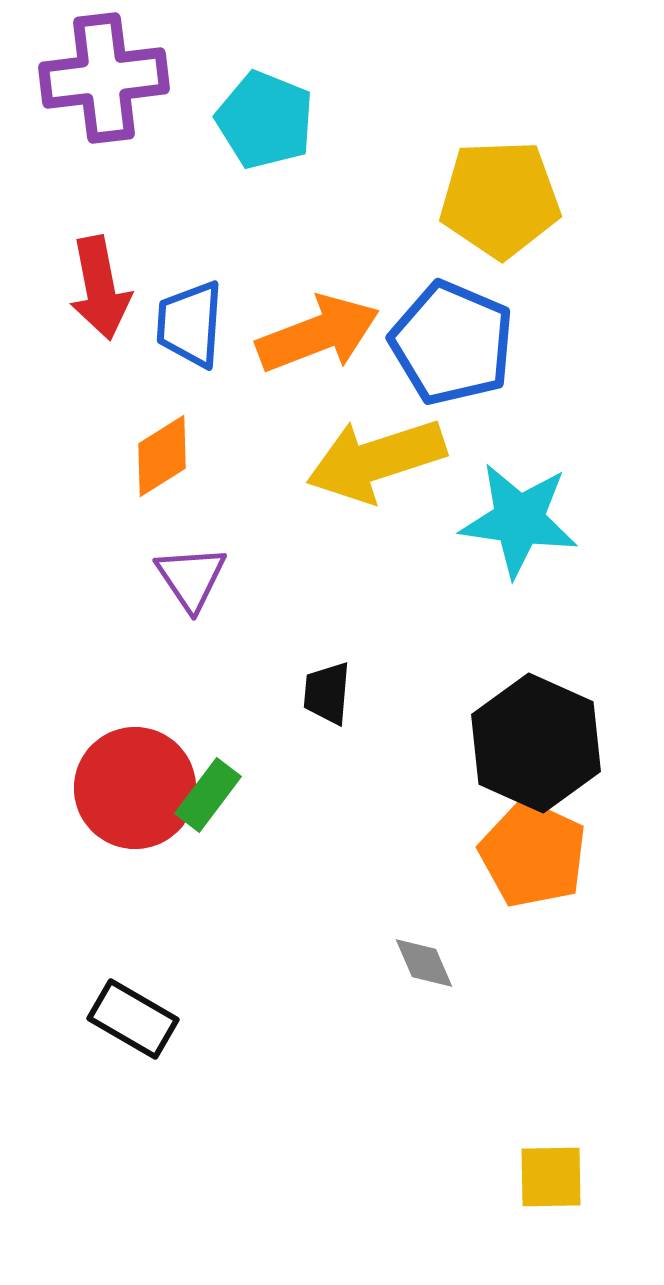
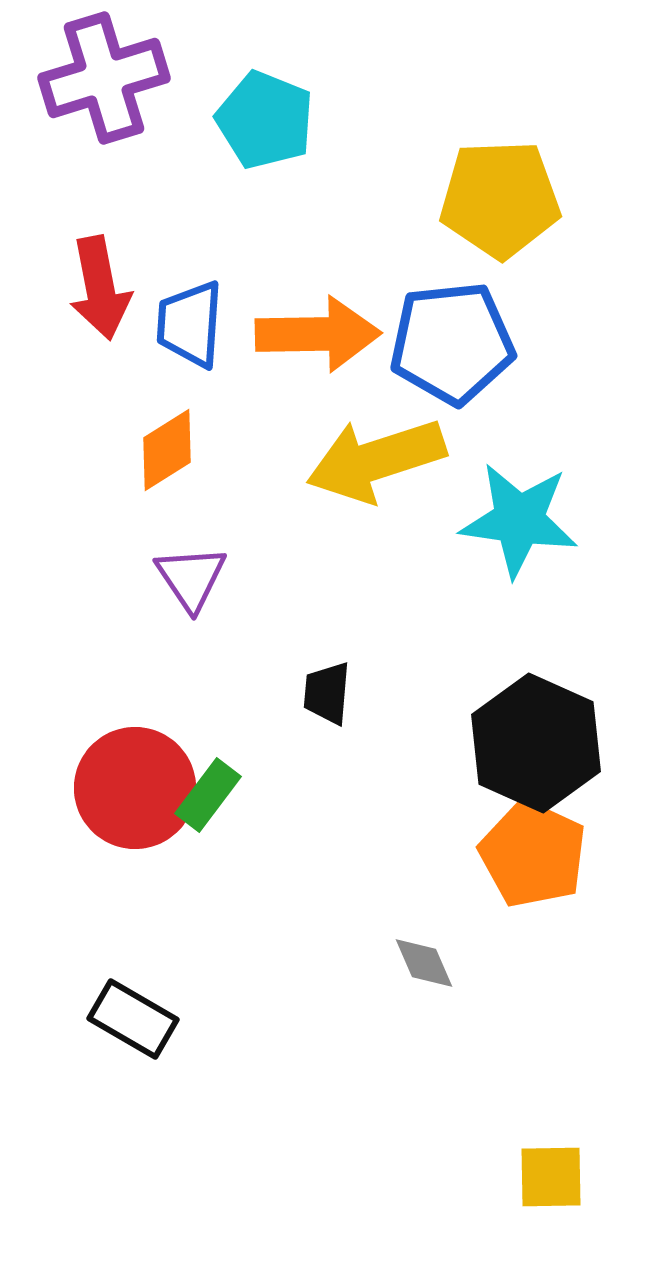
purple cross: rotated 10 degrees counterclockwise
orange arrow: rotated 20 degrees clockwise
blue pentagon: rotated 29 degrees counterclockwise
orange diamond: moved 5 px right, 6 px up
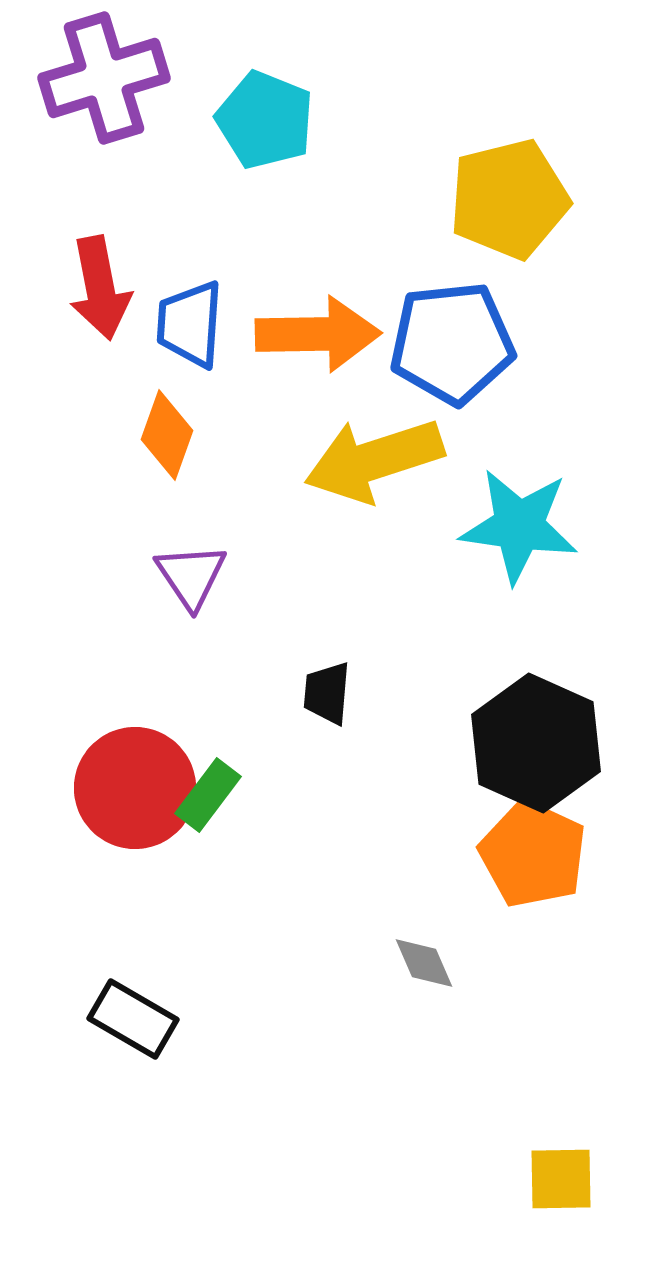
yellow pentagon: moved 9 px right; rotated 12 degrees counterclockwise
orange diamond: moved 15 px up; rotated 38 degrees counterclockwise
yellow arrow: moved 2 px left
cyan star: moved 6 px down
purple triangle: moved 2 px up
yellow square: moved 10 px right, 2 px down
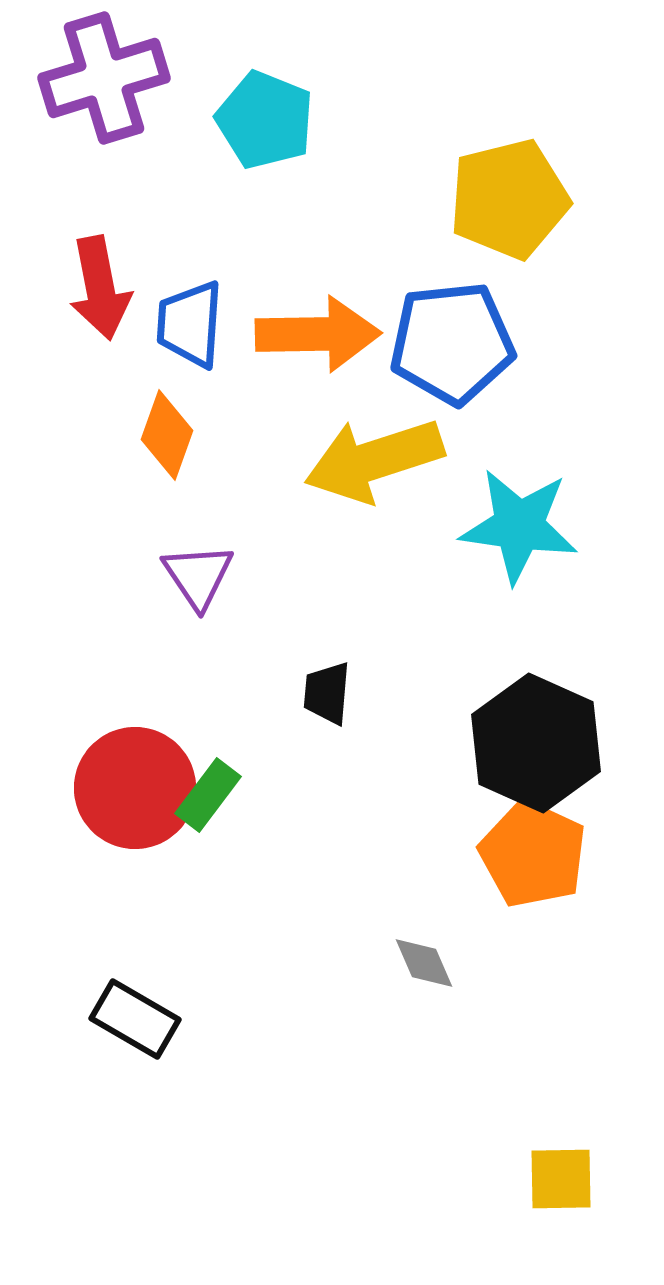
purple triangle: moved 7 px right
black rectangle: moved 2 px right
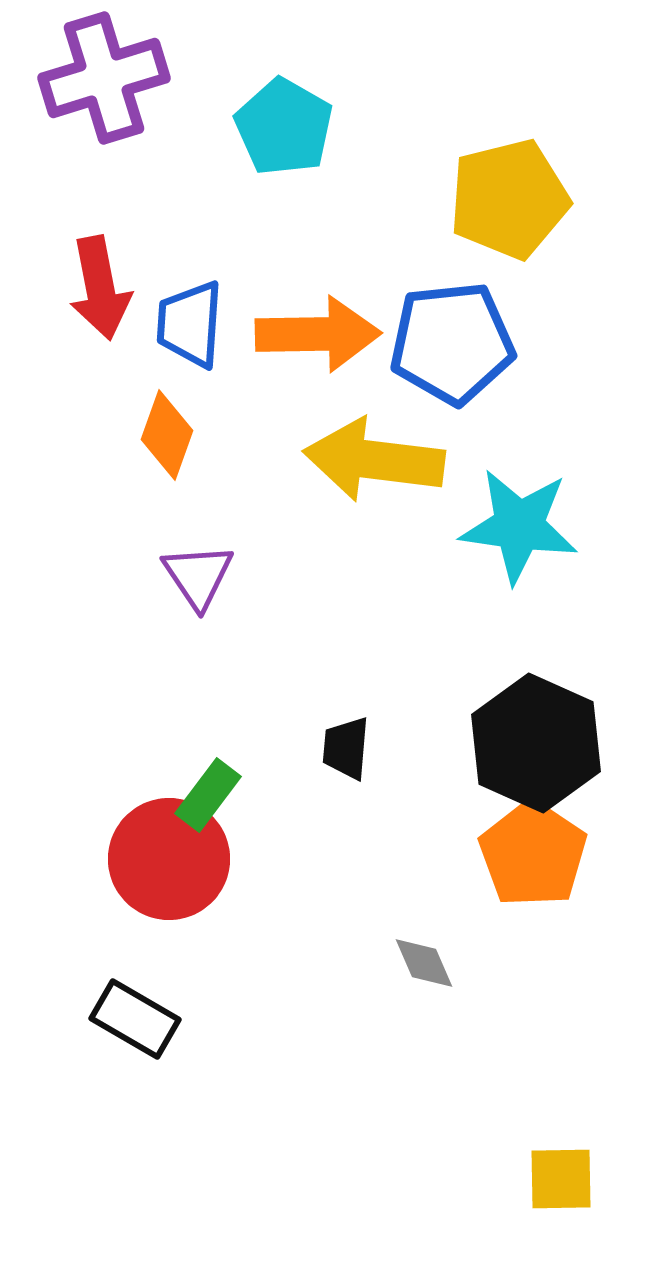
cyan pentagon: moved 19 px right, 7 px down; rotated 8 degrees clockwise
yellow arrow: rotated 25 degrees clockwise
black trapezoid: moved 19 px right, 55 px down
red circle: moved 34 px right, 71 px down
orange pentagon: rotated 9 degrees clockwise
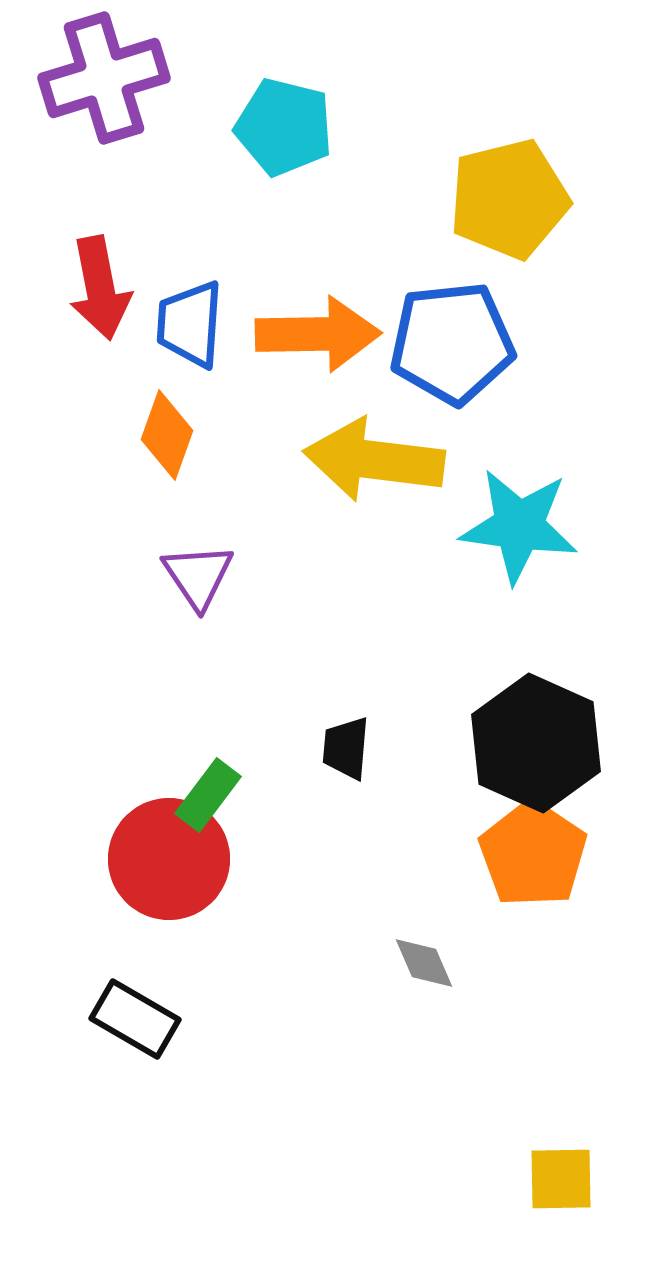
cyan pentagon: rotated 16 degrees counterclockwise
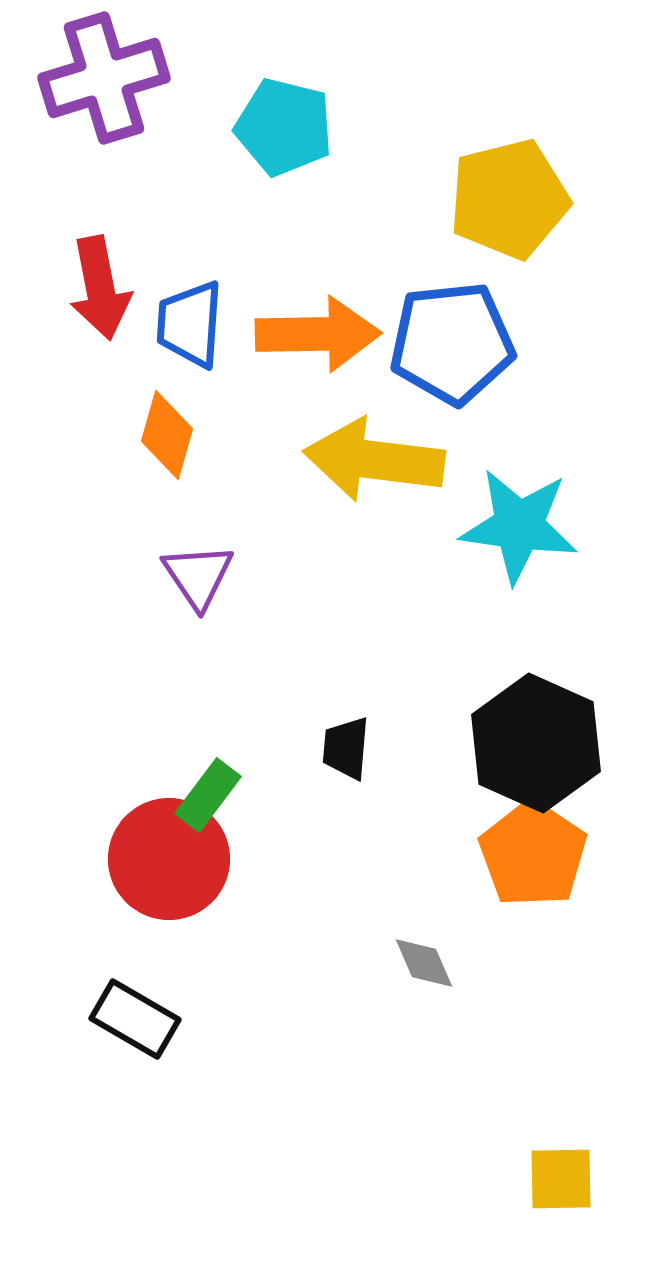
orange diamond: rotated 4 degrees counterclockwise
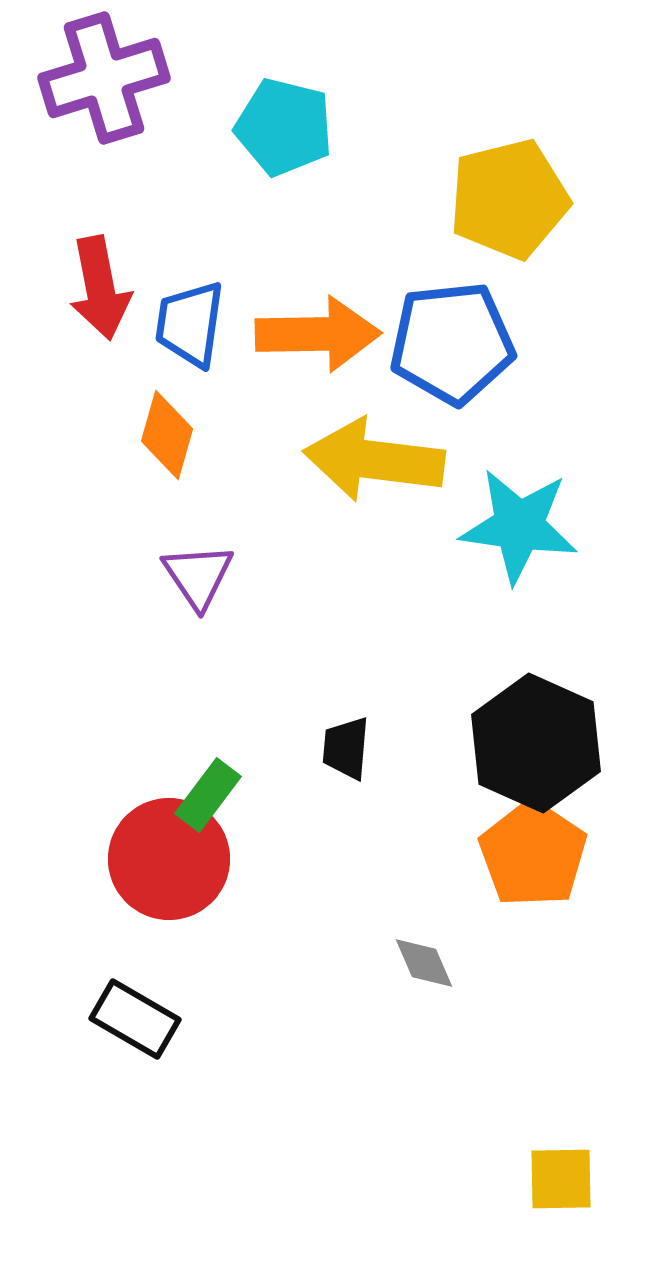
blue trapezoid: rotated 4 degrees clockwise
